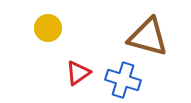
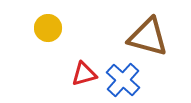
red triangle: moved 6 px right, 1 px down; rotated 20 degrees clockwise
blue cross: rotated 24 degrees clockwise
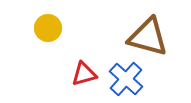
blue cross: moved 3 px right, 1 px up
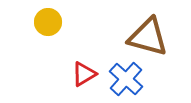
yellow circle: moved 6 px up
red triangle: rotated 16 degrees counterclockwise
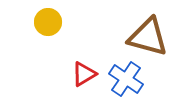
blue cross: rotated 8 degrees counterclockwise
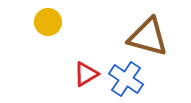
red triangle: moved 2 px right
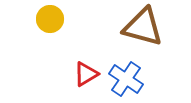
yellow circle: moved 2 px right, 3 px up
brown triangle: moved 5 px left, 10 px up
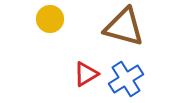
brown triangle: moved 19 px left
blue cross: rotated 24 degrees clockwise
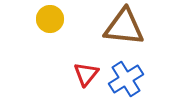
brown triangle: rotated 9 degrees counterclockwise
red triangle: rotated 20 degrees counterclockwise
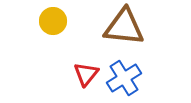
yellow circle: moved 3 px right, 2 px down
blue cross: moved 2 px left, 1 px up
